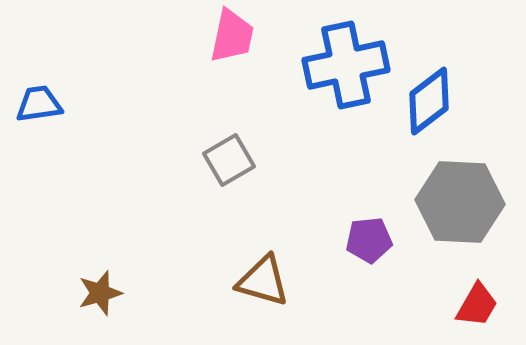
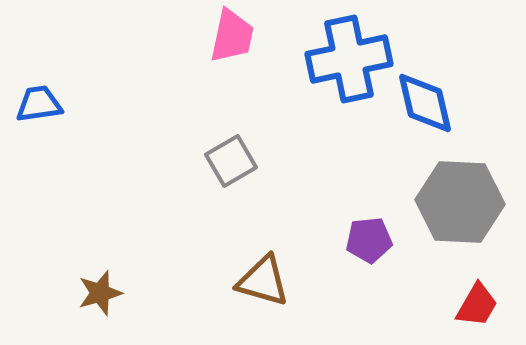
blue cross: moved 3 px right, 6 px up
blue diamond: moved 4 px left, 2 px down; rotated 66 degrees counterclockwise
gray square: moved 2 px right, 1 px down
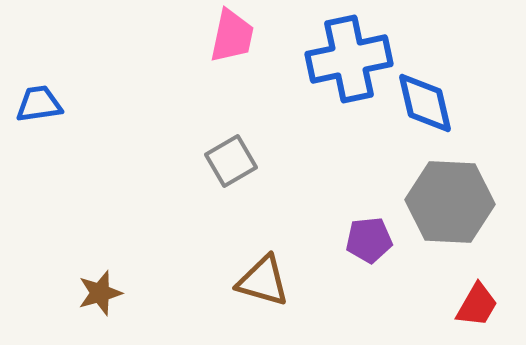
gray hexagon: moved 10 px left
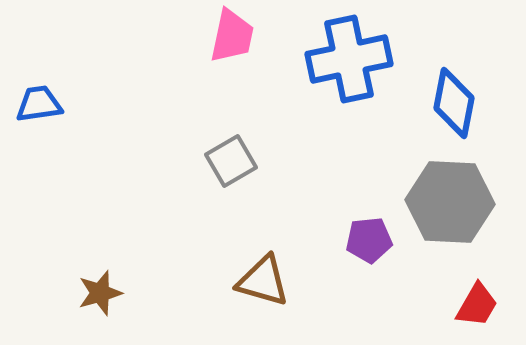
blue diamond: moved 29 px right; rotated 24 degrees clockwise
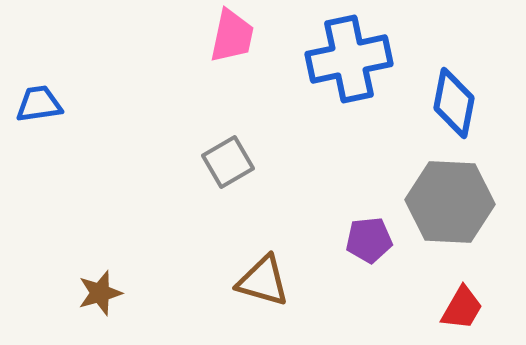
gray square: moved 3 px left, 1 px down
red trapezoid: moved 15 px left, 3 px down
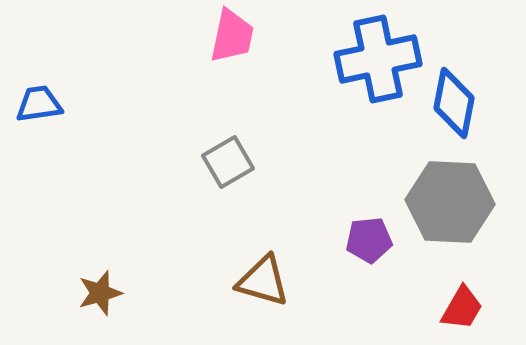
blue cross: moved 29 px right
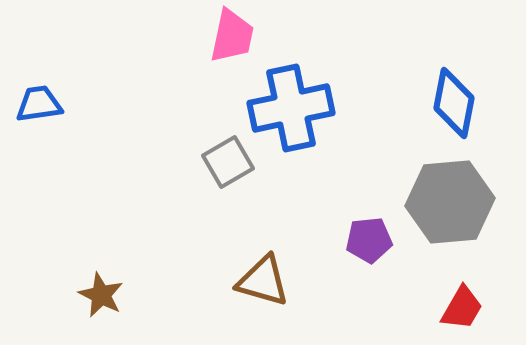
blue cross: moved 87 px left, 49 px down
gray hexagon: rotated 8 degrees counterclockwise
brown star: moved 1 px right, 2 px down; rotated 30 degrees counterclockwise
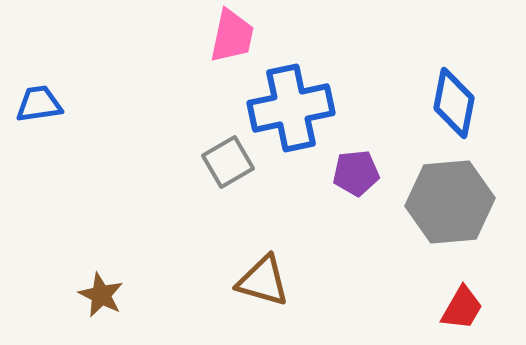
purple pentagon: moved 13 px left, 67 px up
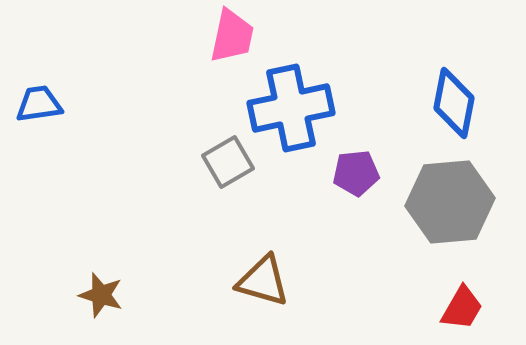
brown star: rotated 9 degrees counterclockwise
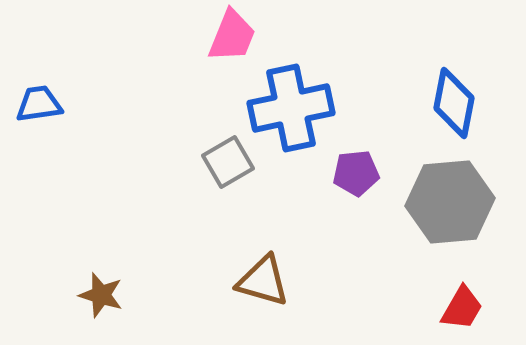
pink trapezoid: rotated 10 degrees clockwise
